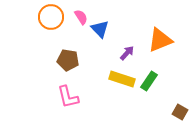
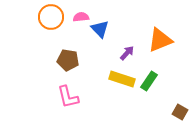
pink semicircle: rotated 63 degrees counterclockwise
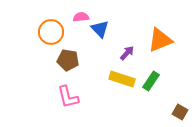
orange circle: moved 15 px down
green rectangle: moved 2 px right
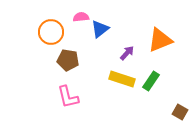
blue triangle: rotated 36 degrees clockwise
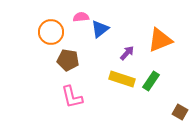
pink L-shape: moved 4 px right
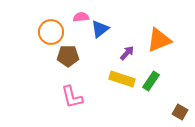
orange triangle: moved 1 px left
brown pentagon: moved 4 px up; rotated 10 degrees counterclockwise
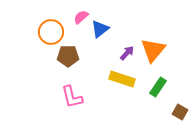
pink semicircle: rotated 35 degrees counterclockwise
orange triangle: moved 6 px left, 10 px down; rotated 28 degrees counterclockwise
green rectangle: moved 7 px right, 6 px down
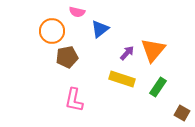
pink semicircle: moved 4 px left, 5 px up; rotated 126 degrees counterclockwise
orange circle: moved 1 px right, 1 px up
brown pentagon: moved 1 px left, 1 px down; rotated 10 degrees counterclockwise
pink L-shape: moved 2 px right, 3 px down; rotated 25 degrees clockwise
brown square: moved 2 px right, 1 px down
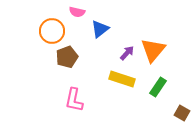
brown pentagon: rotated 10 degrees counterclockwise
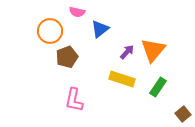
orange circle: moved 2 px left
purple arrow: moved 1 px up
brown square: moved 1 px right, 1 px down; rotated 21 degrees clockwise
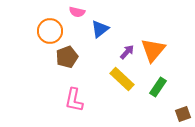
yellow rectangle: rotated 25 degrees clockwise
brown square: rotated 21 degrees clockwise
